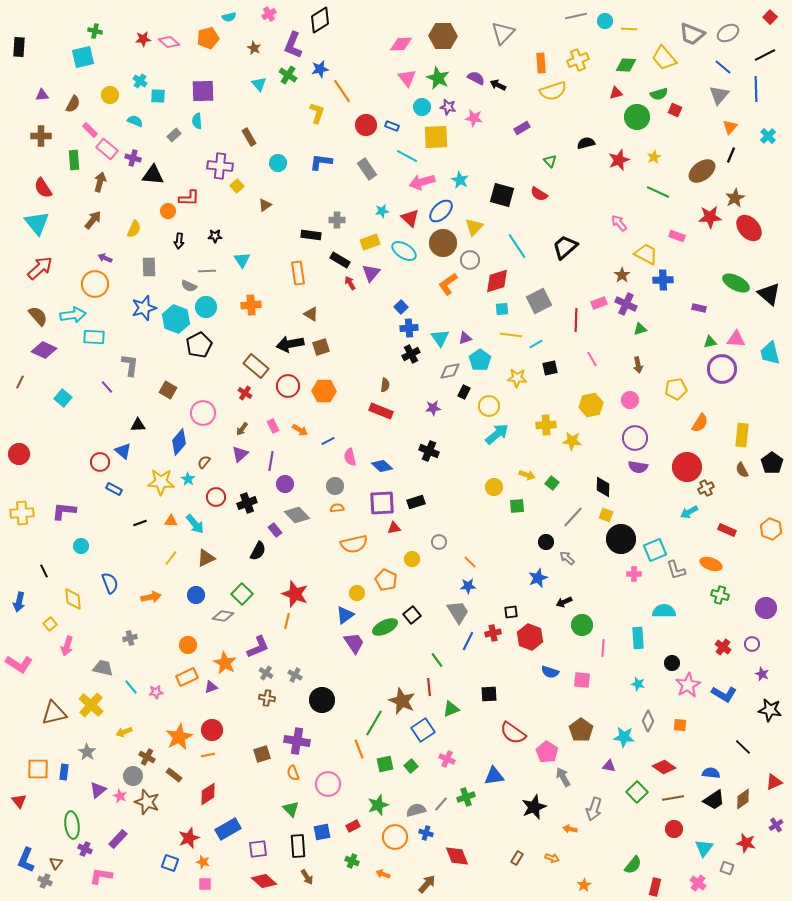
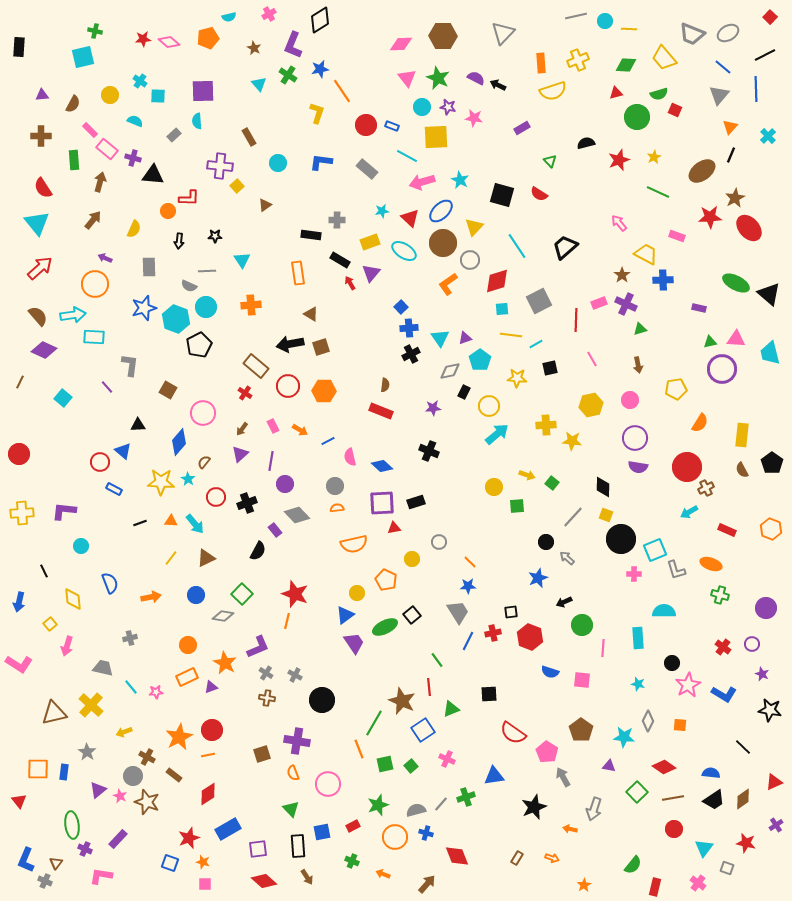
gray rectangle at (367, 169): rotated 15 degrees counterclockwise
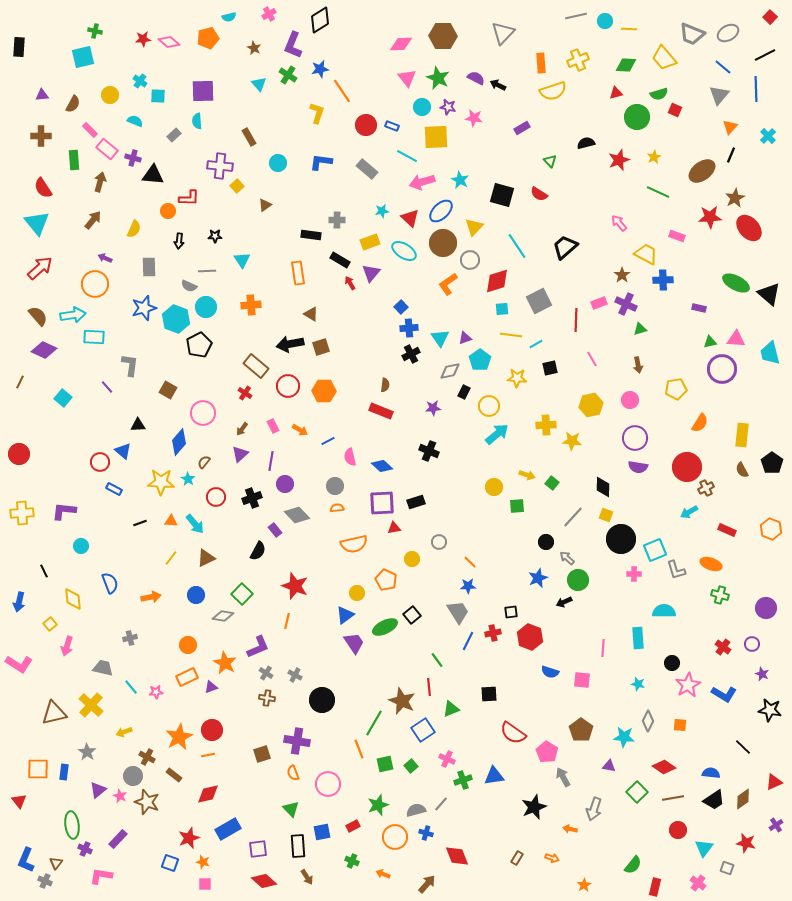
black cross at (247, 503): moved 5 px right, 5 px up
red star at (295, 594): moved 8 px up
green circle at (582, 625): moved 4 px left, 45 px up
red diamond at (208, 794): rotated 20 degrees clockwise
green cross at (466, 797): moved 3 px left, 17 px up
red circle at (674, 829): moved 4 px right, 1 px down
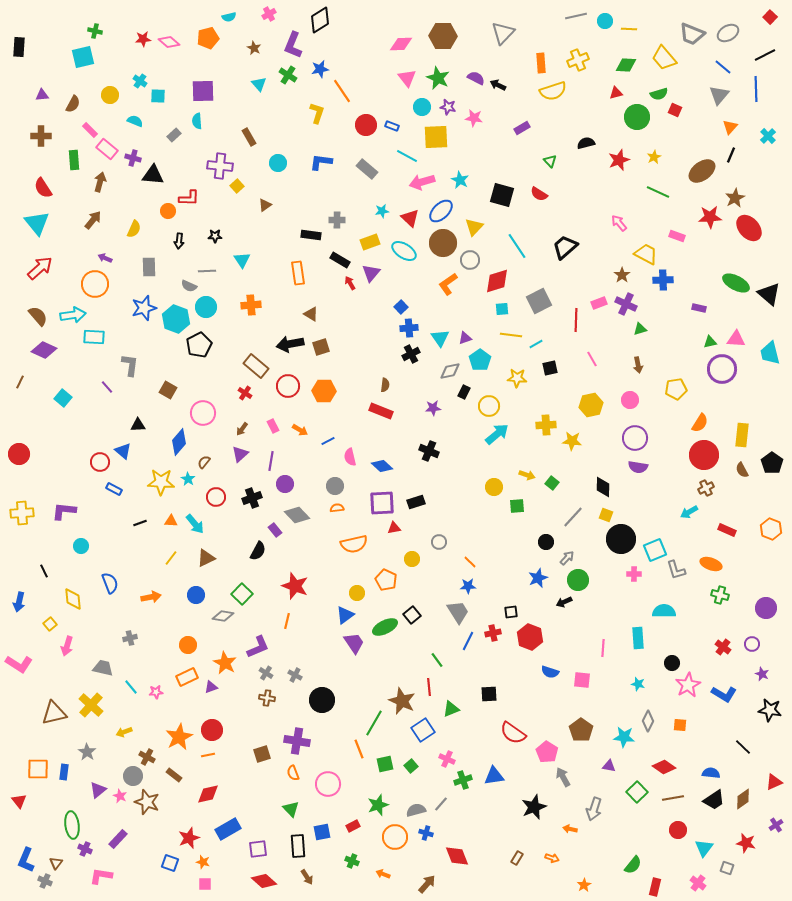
red circle at (687, 467): moved 17 px right, 12 px up
gray arrow at (567, 558): rotated 91 degrees clockwise
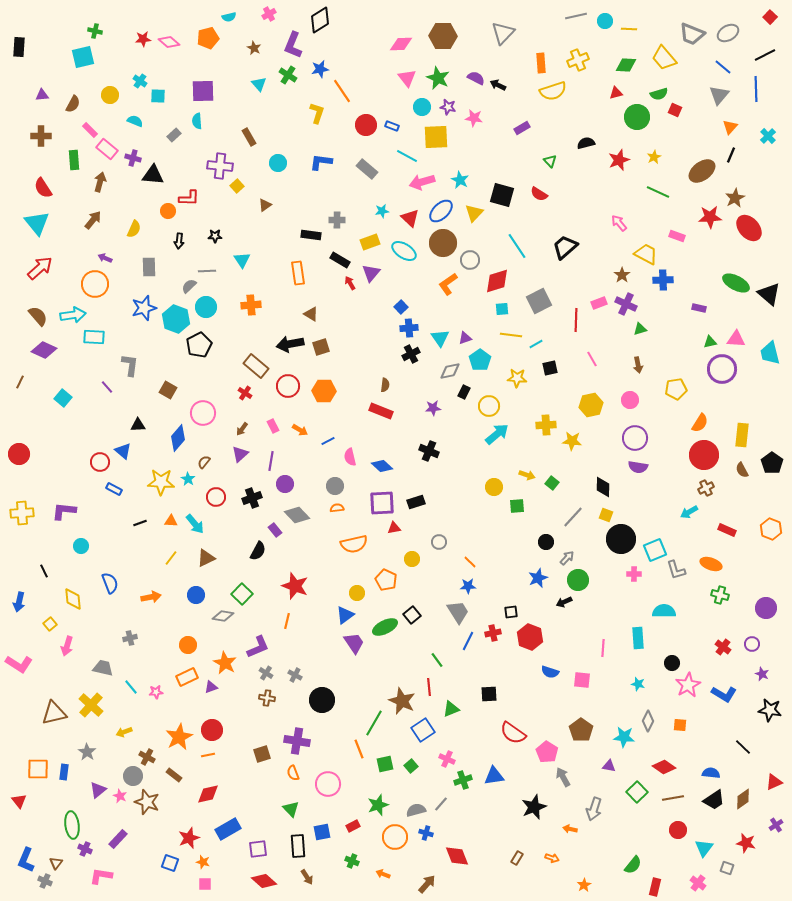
yellow triangle at (474, 227): moved 14 px up
gray semicircle at (189, 286): rotated 112 degrees clockwise
blue diamond at (179, 442): moved 1 px left, 4 px up
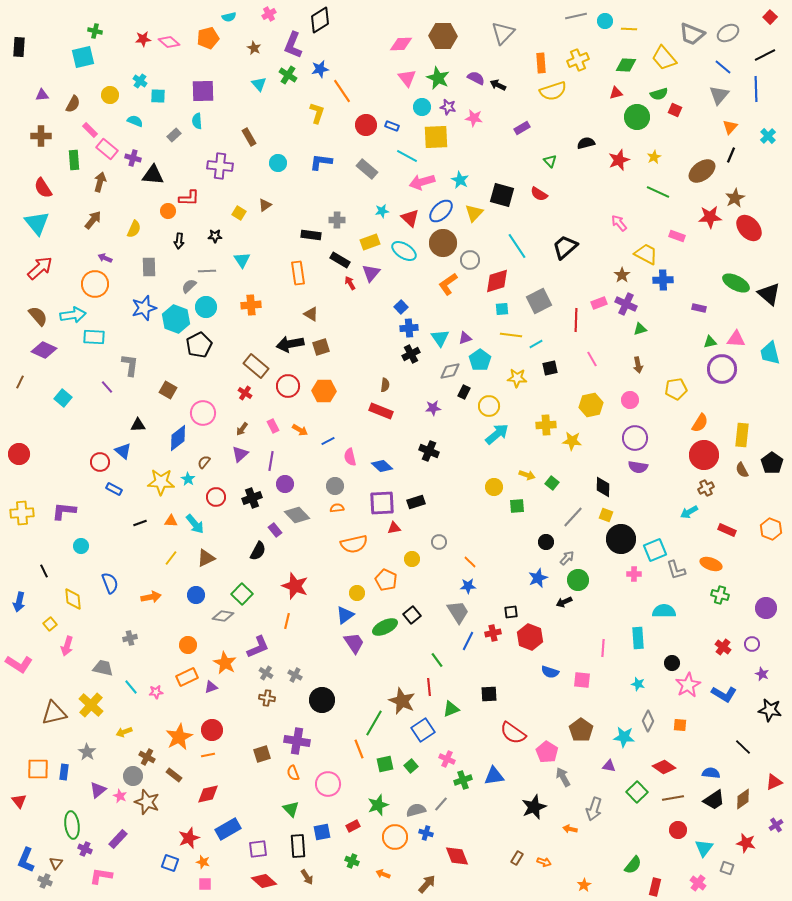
yellow square at (237, 186): moved 2 px right, 27 px down; rotated 16 degrees counterclockwise
blue diamond at (178, 438): rotated 12 degrees clockwise
orange arrow at (552, 858): moved 8 px left, 4 px down
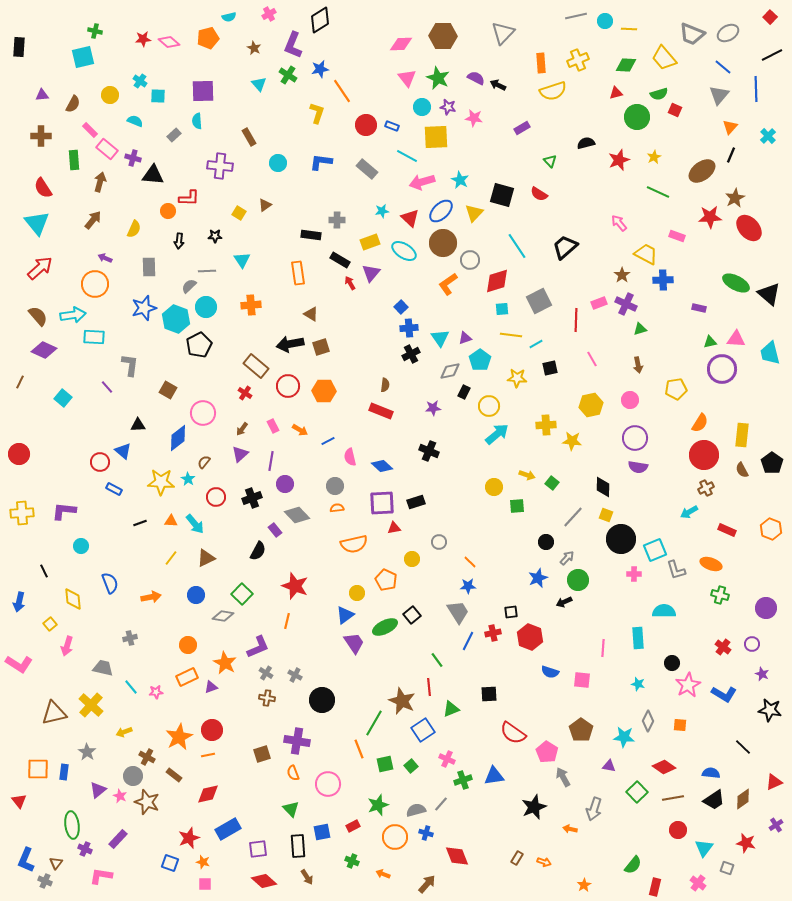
black line at (765, 55): moved 7 px right
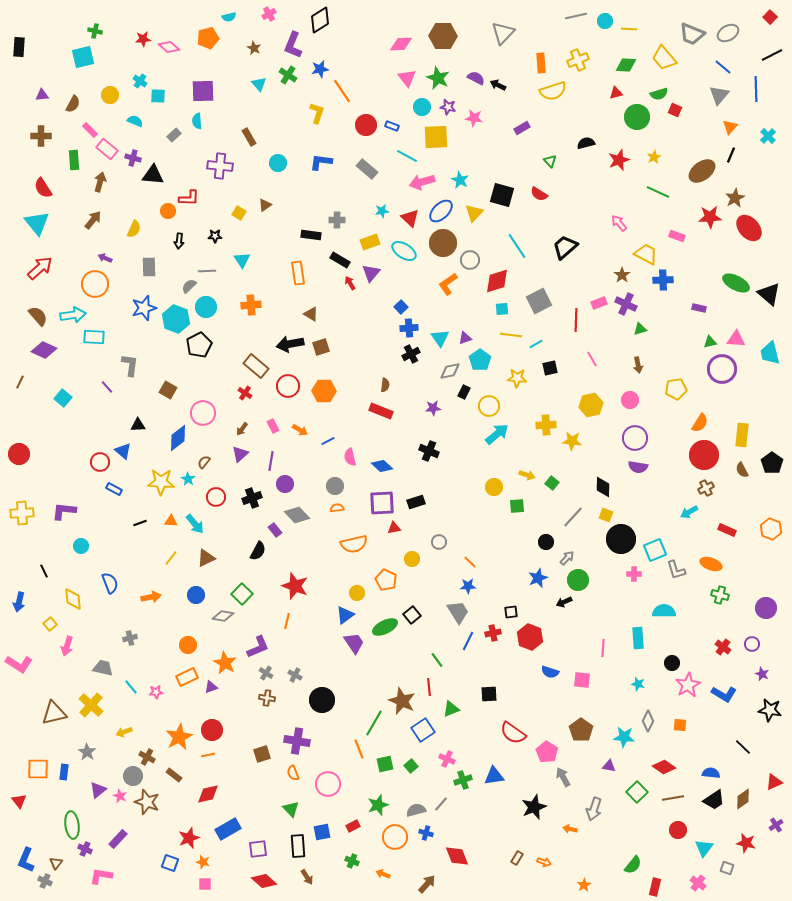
pink diamond at (169, 42): moved 5 px down
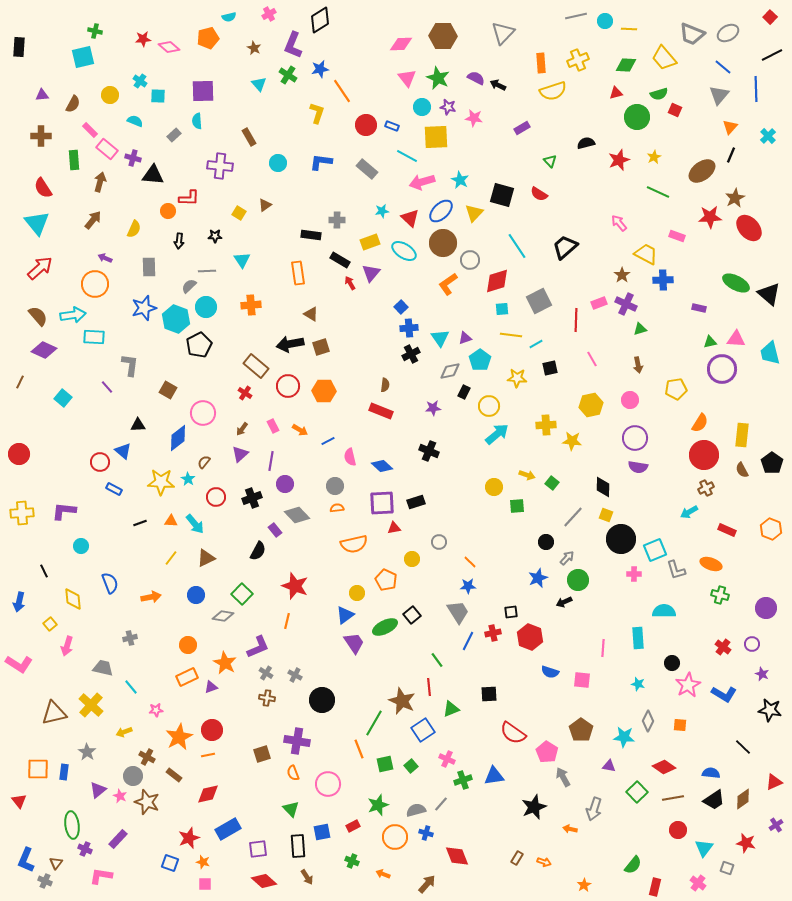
pink star at (156, 692): moved 18 px down
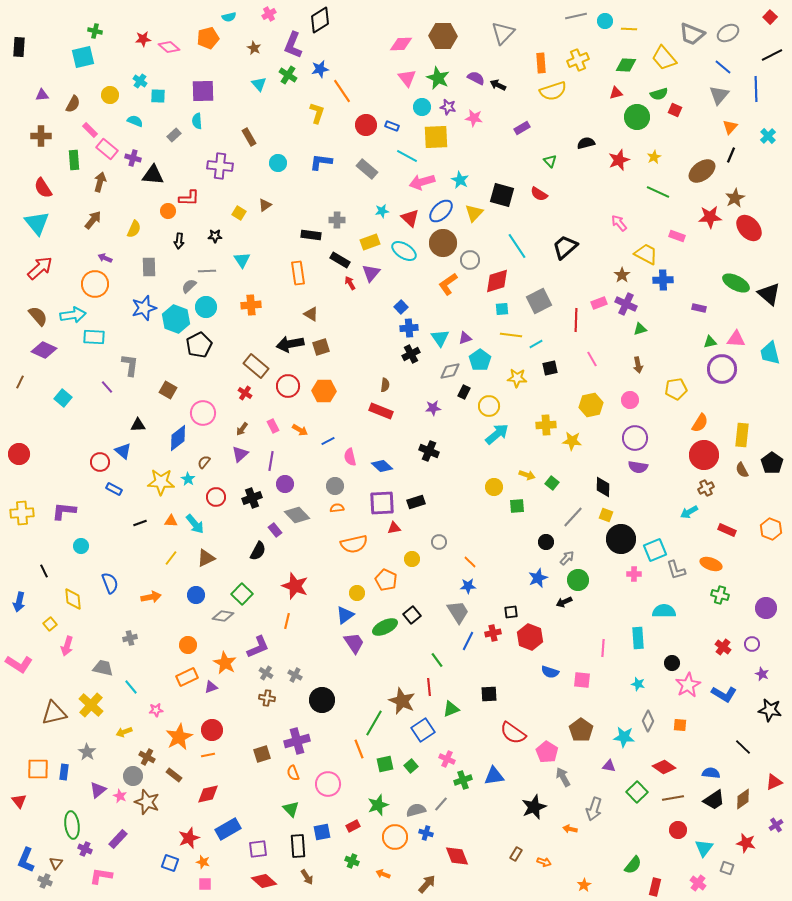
purple cross at (297, 741): rotated 25 degrees counterclockwise
brown rectangle at (517, 858): moved 1 px left, 4 px up
